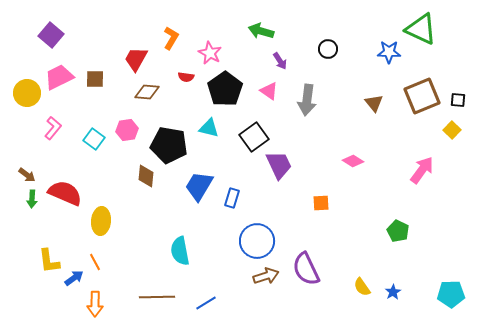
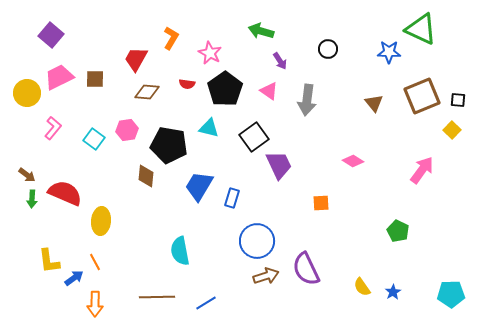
red semicircle at (186, 77): moved 1 px right, 7 px down
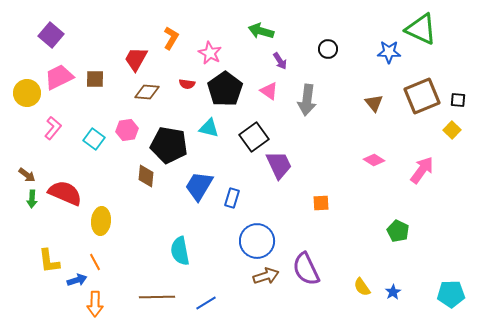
pink diamond at (353, 161): moved 21 px right, 1 px up
blue arrow at (74, 278): moved 3 px right, 2 px down; rotated 18 degrees clockwise
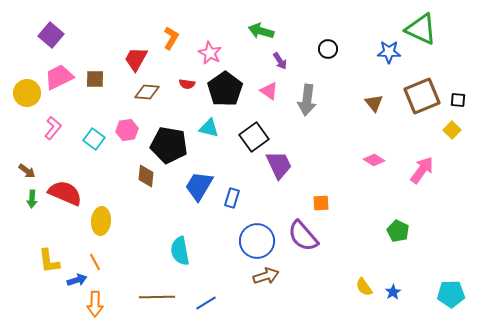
brown arrow at (27, 175): moved 4 px up
purple semicircle at (306, 269): moved 3 px left, 33 px up; rotated 16 degrees counterclockwise
yellow semicircle at (362, 287): moved 2 px right
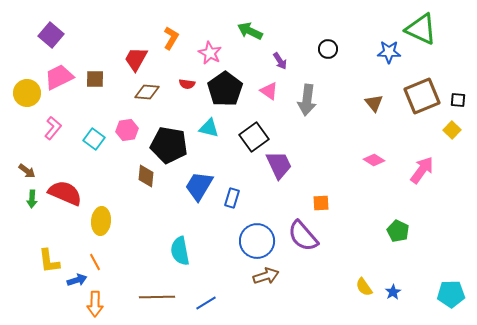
green arrow at (261, 31): moved 11 px left; rotated 10 degrees clockwise
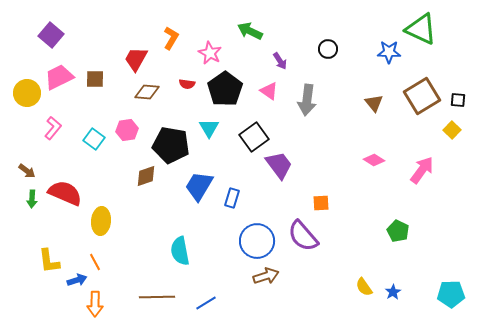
brown square at (422, 96): rotated 9 degrees counterclockwise
cyan triangle at (209, 128): rotated 45 degrees clockwise
black pentagon at (169, 145): moved 2 px right
purple trapezoid at (279, 165): rotated 12 degrees counterclockwise
brown diamond at (146, 176): rotated 65 degrees clockwise
